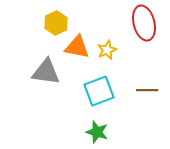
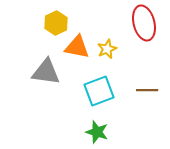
yellow star: moved 1 px up
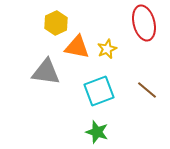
brown line: rotated 40 degrees clockwise
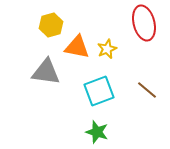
yellow hexagon: moved 5 px left, 2 px down; rotated 10 degrees clockwise
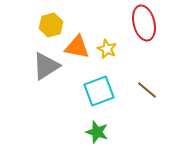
yellow star: rotated 24 degrees counterclockwise
gray triangle: moved 6 px up; rotated 40 degrees counterclockwise
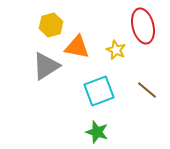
red ellipse: moved 1 px left, 3 px down
yellow star: moved 9 px right, 1 px down
